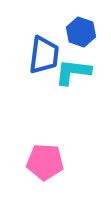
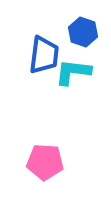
blue hexagon: moved 2 px right
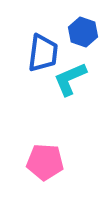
blue trapezoid: moved 1 px left, 2 px up
cyan L-shape: moved 3 px left, 7 px down; rotated 30 degrees counterclockwise
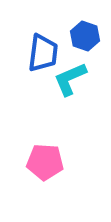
blue hexagon: moved 2 px right, 4 px down
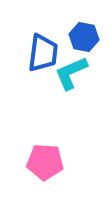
blue hexagon: moved 1 px left, 1 px down; rotated 8 degrees counterclockwise
cyan L-shape: moved 1 px right, 6 px up
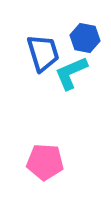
blue hexagon: moved 1 px right, 1 px down
blue trapezoid: rotated 24 degrees counterclockwise
